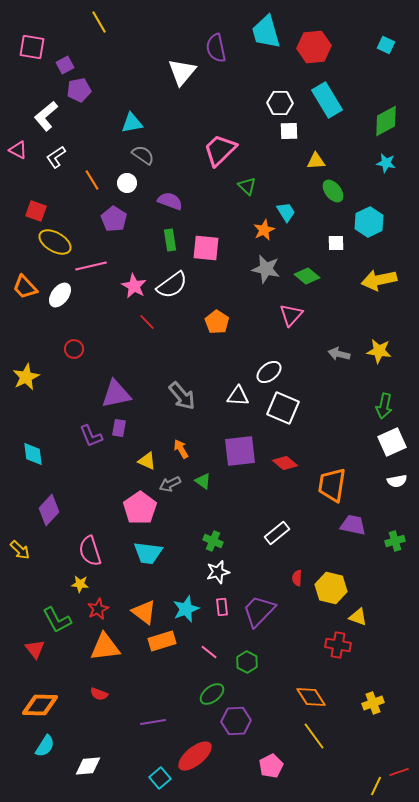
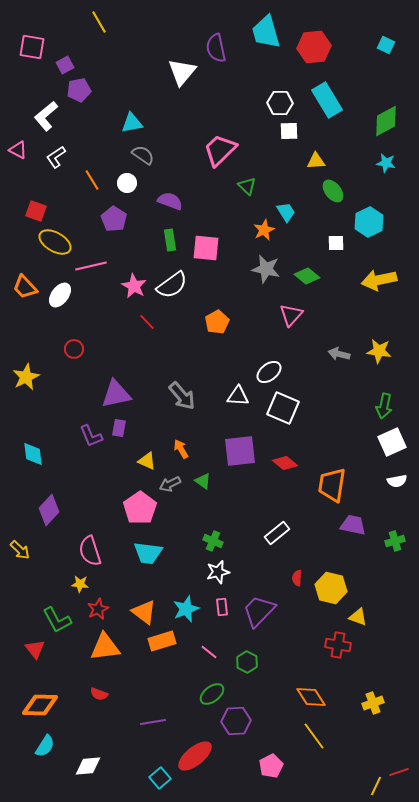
orange pentagon at (217, 322): rotated 10 degrees clockwise
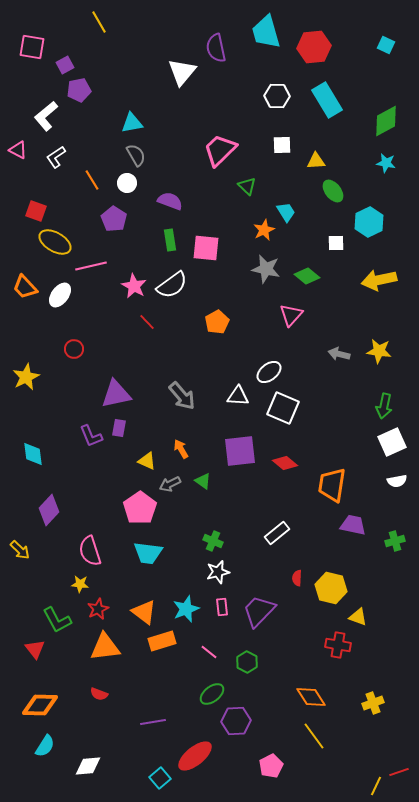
white hexagon at (280, 103): moved 3 px left, 7 px up
white square at (289, 131): moved 7 px left, 14 px down
gray semicircle at (143, 155): moved 7 px left; rotated 25 degrees clockwise
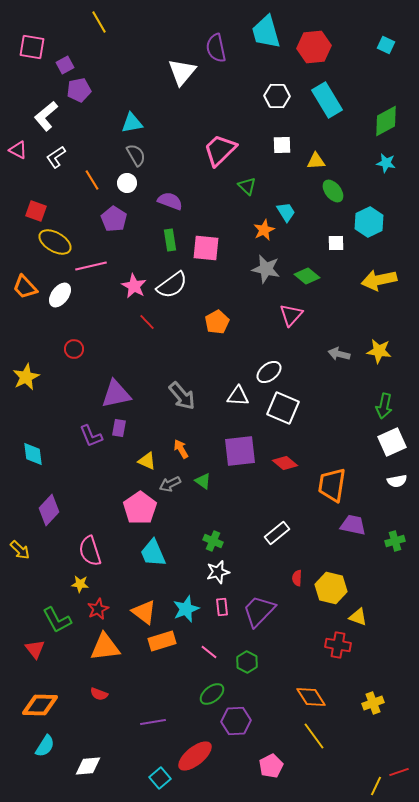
cyan trapezoid at (148, 553): moved 5 px right; rotated 60 degrees clockwise
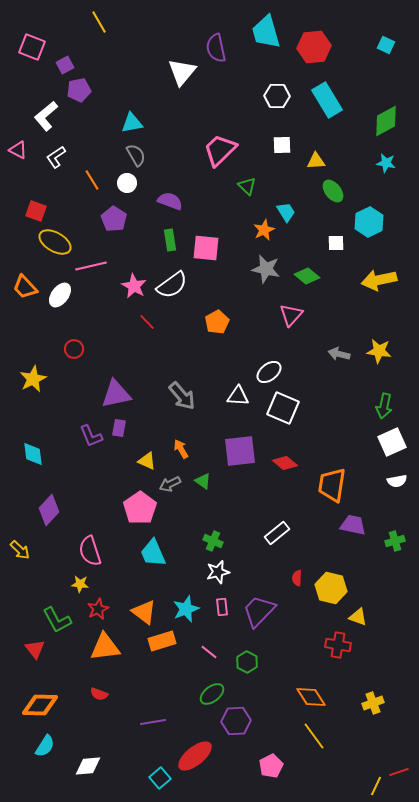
pink square at (32, 47): rotated 12 degrees clockwise
yellow star at (26, 377): moved 7 px right, 2 px down
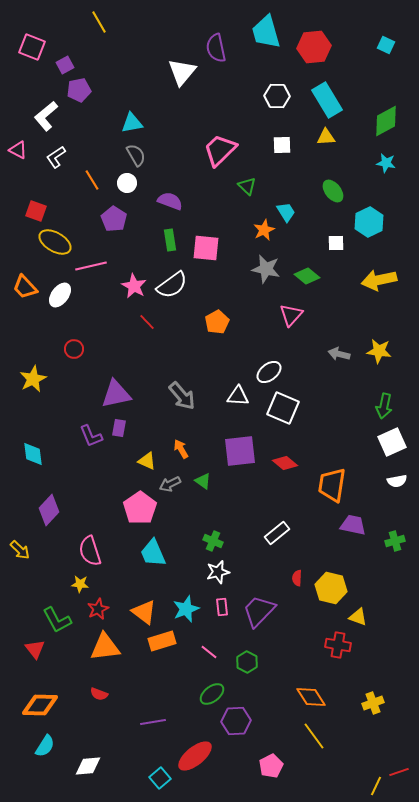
yellow triangle at (316, 161): moved 10 px right, 24 px up
